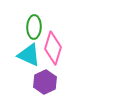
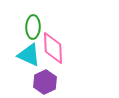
green ellipse: moved 1 px left
pink diamond: rotated 20 degrees counterclockwise
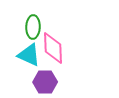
purple hexagon: rotated 25 degrees clockwise
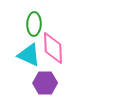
green ellipse: moved 1 px right, 3 px up
purple hexagon: moved 1 px down
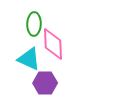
pink diamond: moved 4 px up
cyan triangle: moved 4 px down
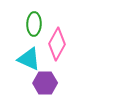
pink diamond: moved 4 px right; rotated 32 degrees clockwise
